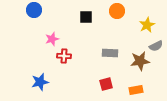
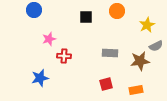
pink star: moved 3 px left
blue star: moved 4 px up
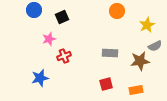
black square: moved 24 px left; rotated 24 degrees counterclockwise
gray semicircle: moved 1 px left
red cross: rotated 24 degrees counterclockwise
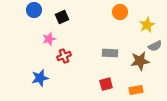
orange circle: moved 3 px right, 1 px down
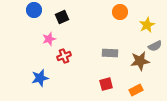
orange rectangle: rotated 16 degrees counterclockwise
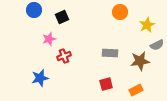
gray semicircle: moved 2 px right, 1 px up
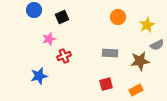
orange circle: moved 2 px left, 5 px down
blue star: moved 1 px left, 2 px up
